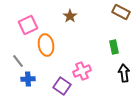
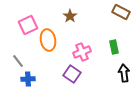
orange ellipse: moved 2 px right, 5 px up
pink cross: moved 19 px up
purple square: moved 10 px right, 12 px up
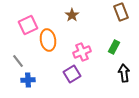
brown rectangle: rotated 42 degrees clockwise
brown star: moved 2 px right, 1 px up
green rectangle: rotated 40 degrees clockwise
purple square: rotated 24 degrees clockwise
blue cross: moved 1 px down
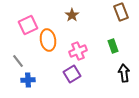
green rectangle: moved 1 px left, 1 px up; rotated 48 degrees counterclockwise
pink cross: moved 4 px left, 1 px up
